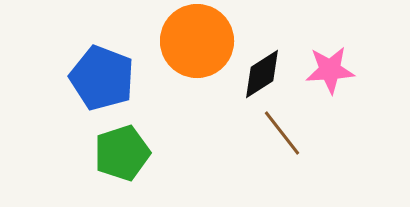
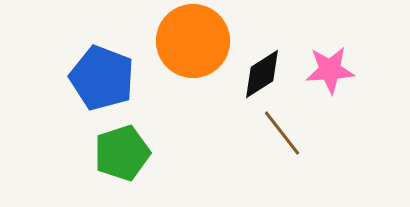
orange circle: moved 4 px left
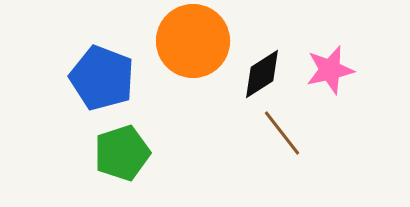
pink star: rotated 9 degrees counterclockwise
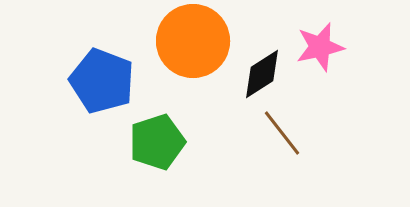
pink star: moved 10 px left, 23 px up
blue pentagon: moved 3 px down
green pentagon: moved 35 px right, 11 px up
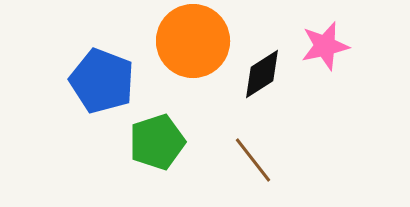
pink star: moved 5 px right, 1 px up
brown line: moved 29 px left, 27 px down
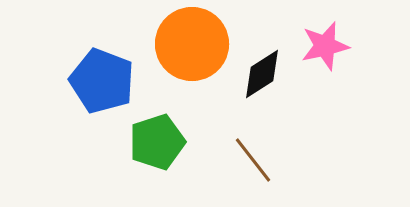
orange circle: moved 1 px left, 3 px down
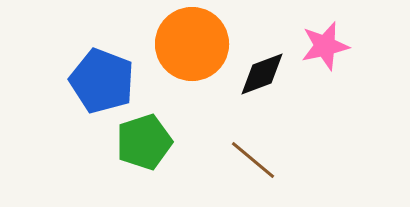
black diamond: rotated 12 degrees clockwise
green pentagon: moved 13 px left
brown line: rotated 12 degrees counterclockwise
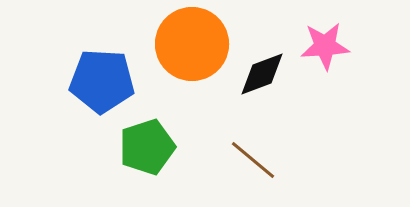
pink star: rotated 9 degrees clockwise
blue pentagon: rotated 18 degrees counterclockwise
green pentagon: moved 3 px right, 5 px down
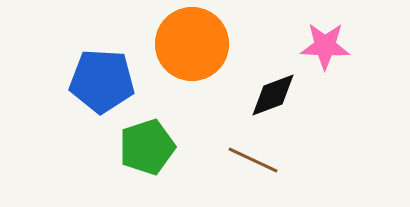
pink star: rotated 6 degrees clockwise
black diamond: moved 11 px right, 21 px down
brown line: rotated 15 degrees counterclockwise
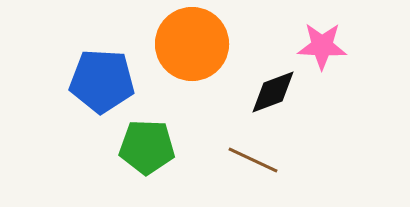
pink star: moved 3 px left
black diamond: moved 3 px up
green pentagon: rotated 20 degrees clockwise
